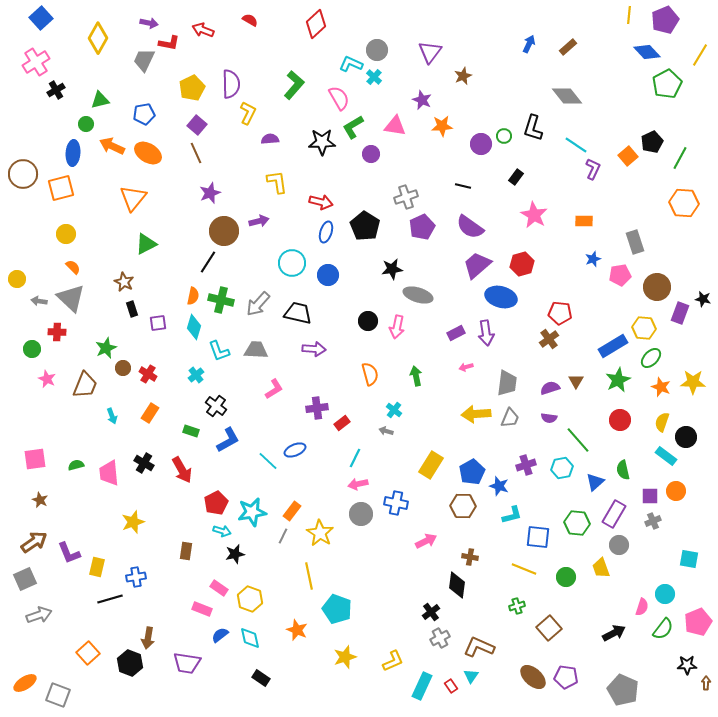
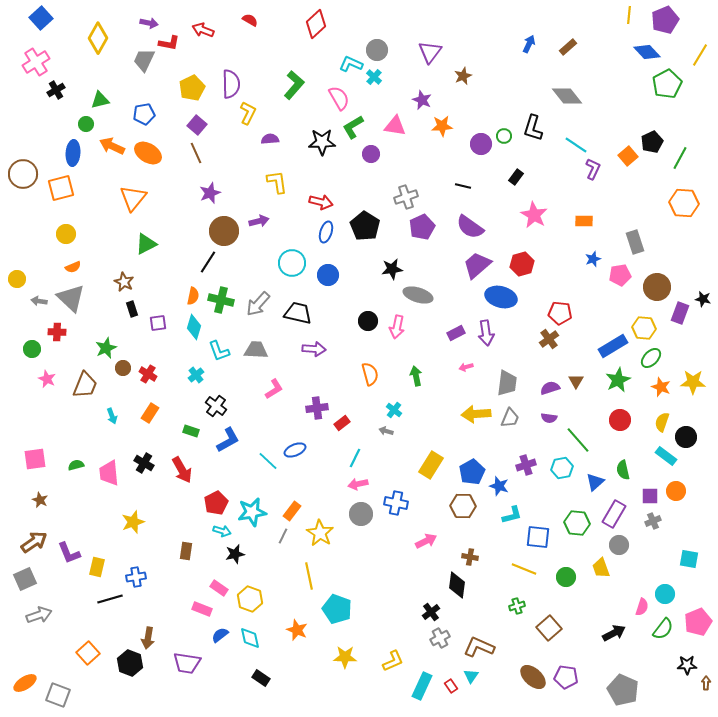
orange semicircle at (73, 267): rotated 112 degrees clockwise
yellow star at (345, 657): rotated 20 degrees clockwise
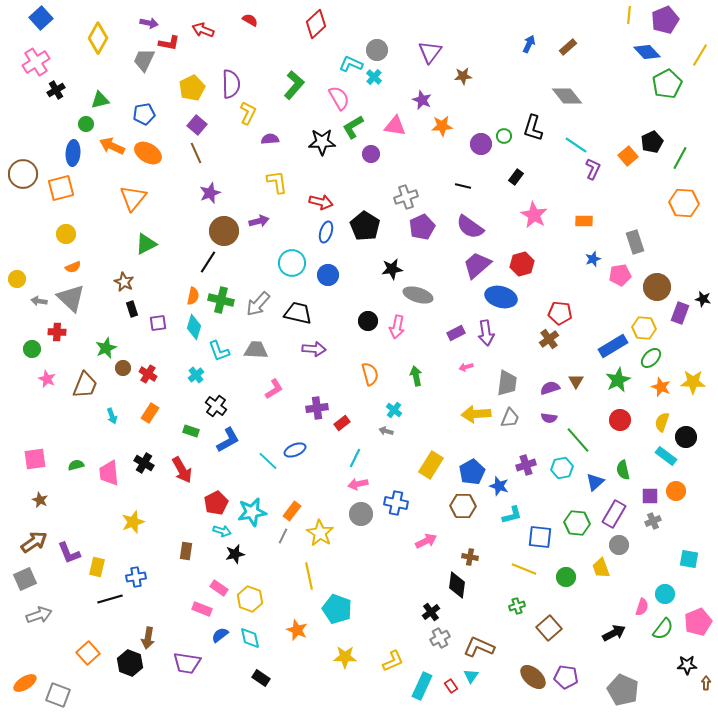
brown star at (463, 76): rotated 18 degrees clockwise
blue square at (538, 537): moved 2 px right
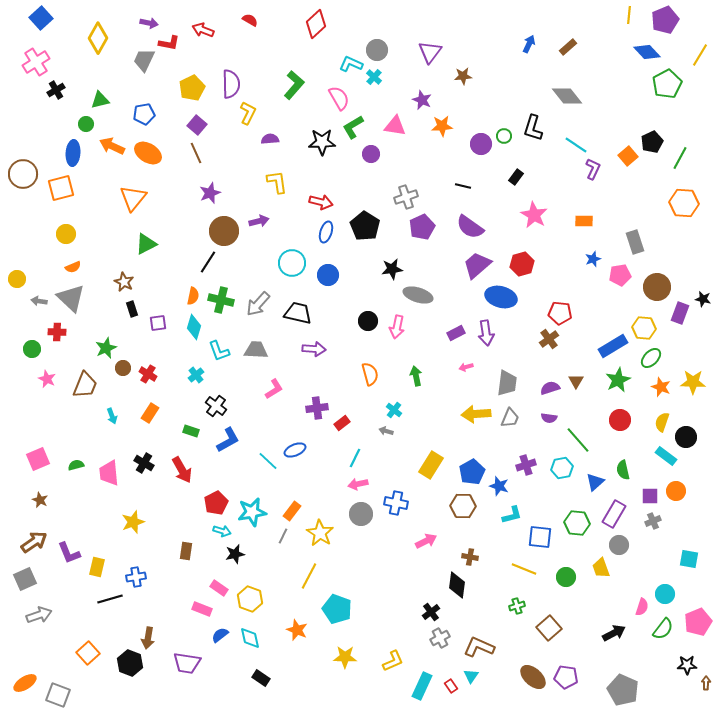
pink square at (35, 459): moved 3 px right; rotated 15 degrees counterclockwise
yellow line at (309, 576): rotated 40 degrees clockwise
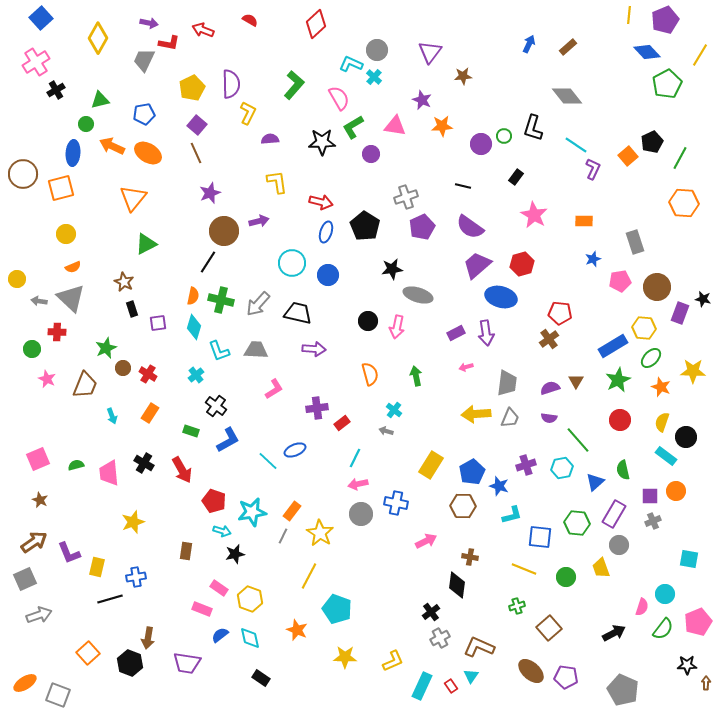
pink pentagon at (620, 275): moved 6 px down
yellow star at (693, 382): moved 11 px up
red pentagon at (216, 503): moved 2 px left, 2 px up; rotated 25 degrees counterclockwise
brown ellipse at (533, 677): moved 2 px left, 6 px up
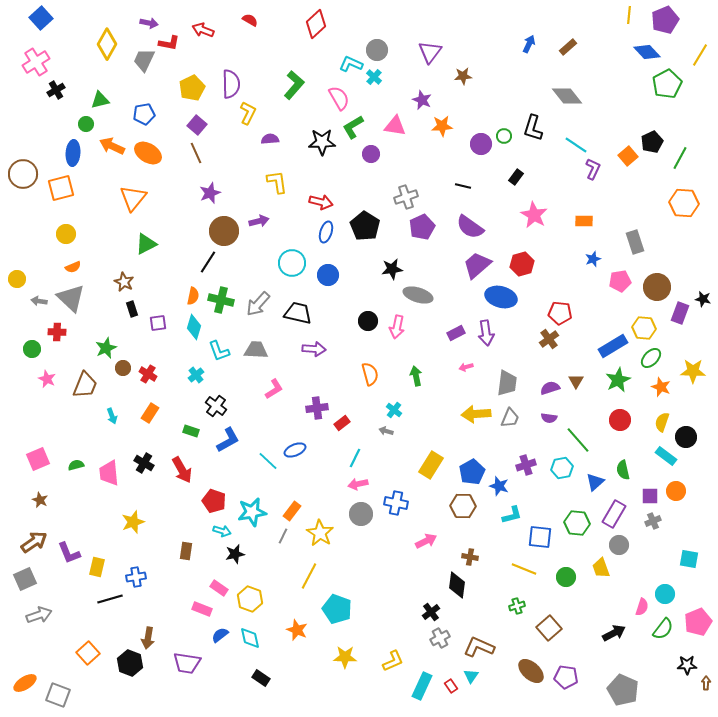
yellow diamond at (98, 38): moved 9 px right, 6 px down
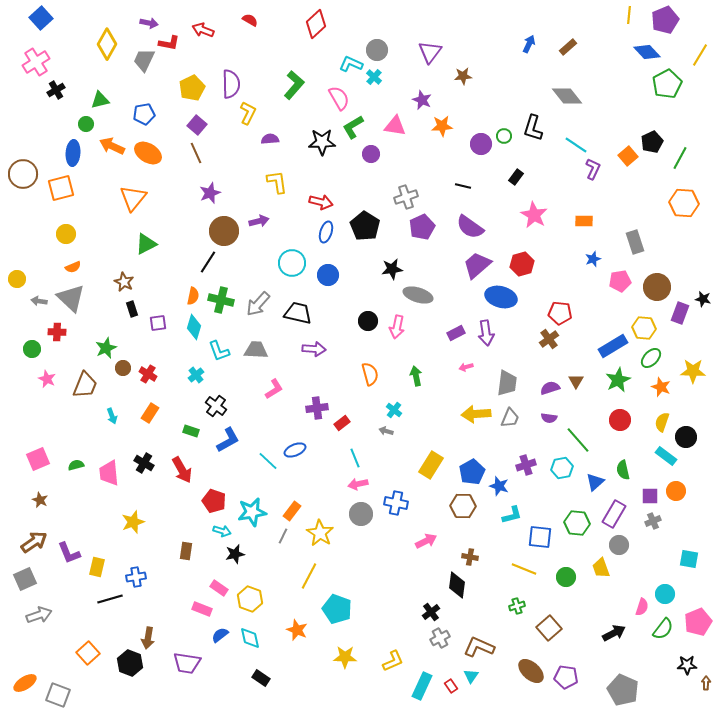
cyan line at (355, 458): rotated 48 degrees counterclockwise
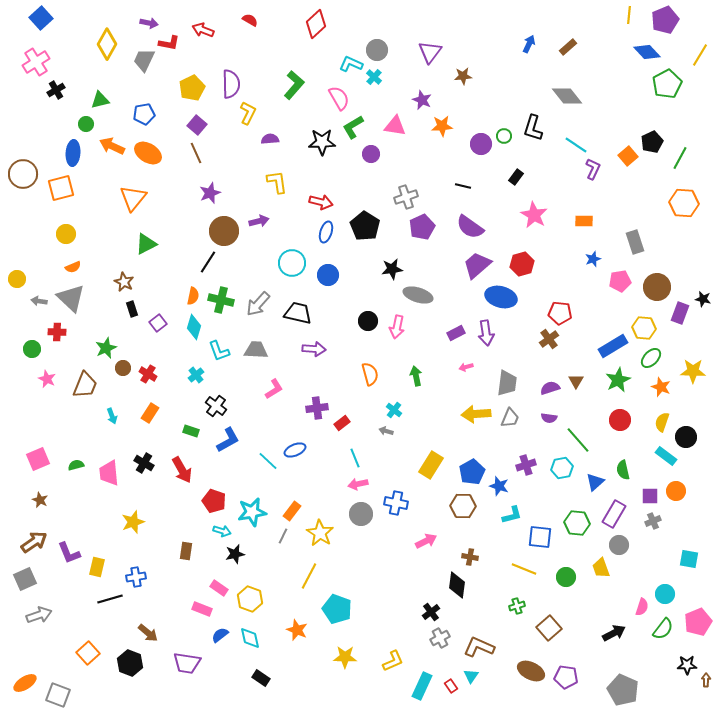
purple square at (158, 323): rotated 30 degrees counterclockwise
brown arrow at (148, 638): moved 5 px up; rotated 60 degrees counterclockwise
brown ellipse at (531, 671): rotated 16 degrees counterclockwise
brown arrow at (706, 683): moved 3 px up
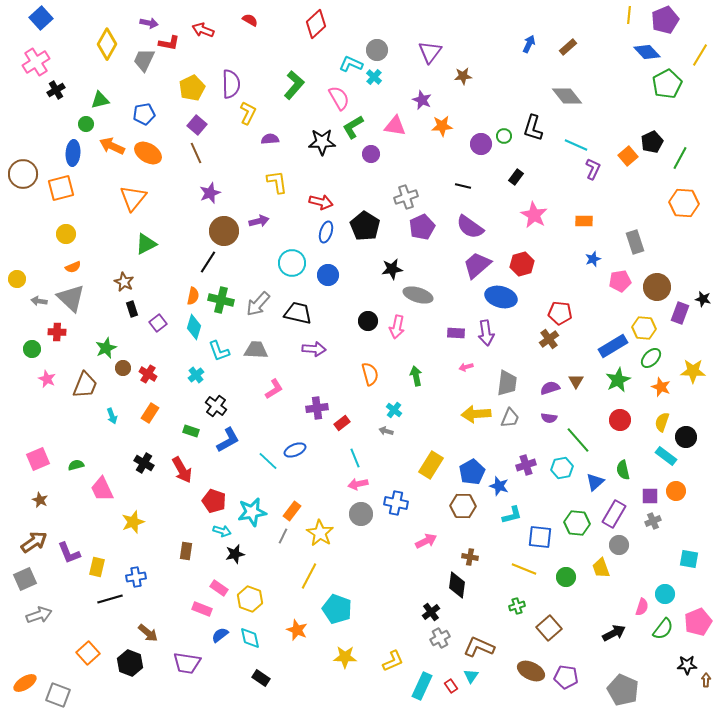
cyan line at (576, 145): rotated 10 degrees counterclockwise
purple rectangle at (456, 333): rotated 30 degrees clockwise
pink trapezoid at (109, 473): moved 7 px left, 16 px down; rotated 20 degrees counterclockwise
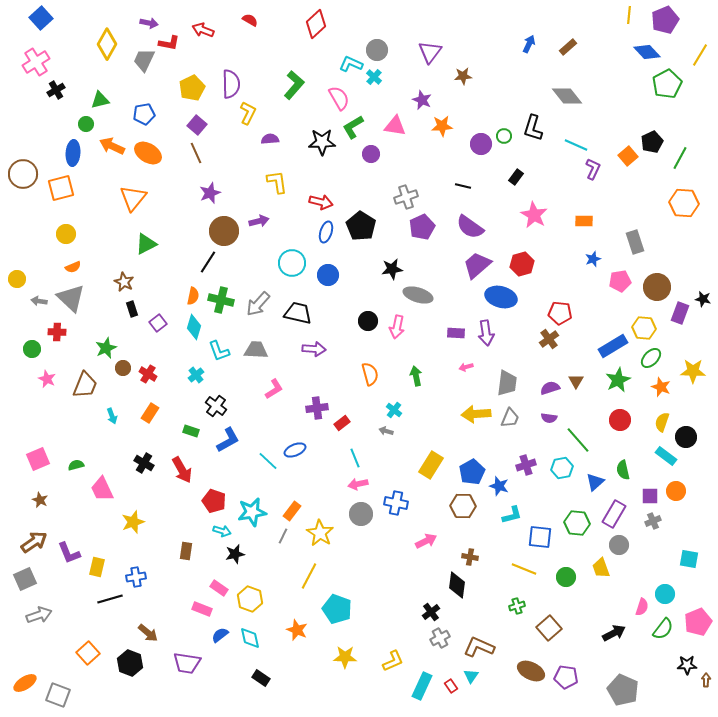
black pentagon at (365, 226): moved 4 px left
